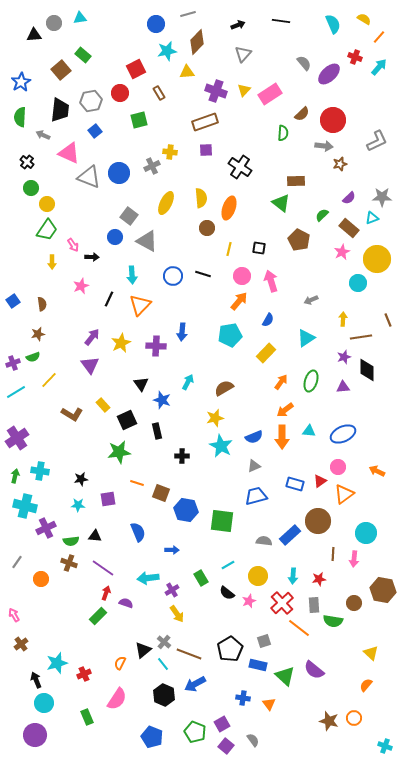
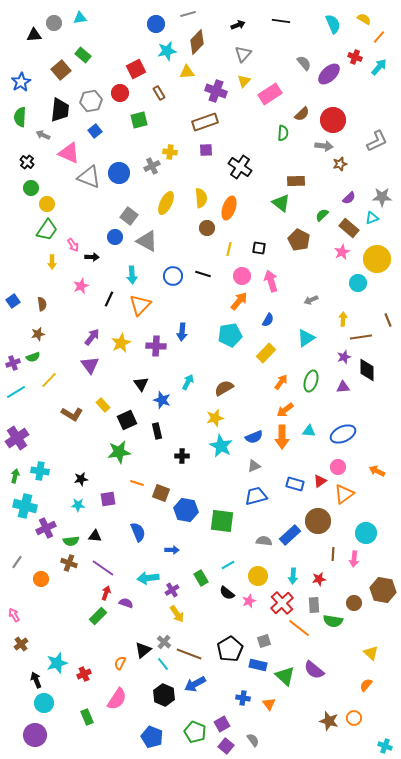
yellow triangle at (244, 90): moved 9 px up
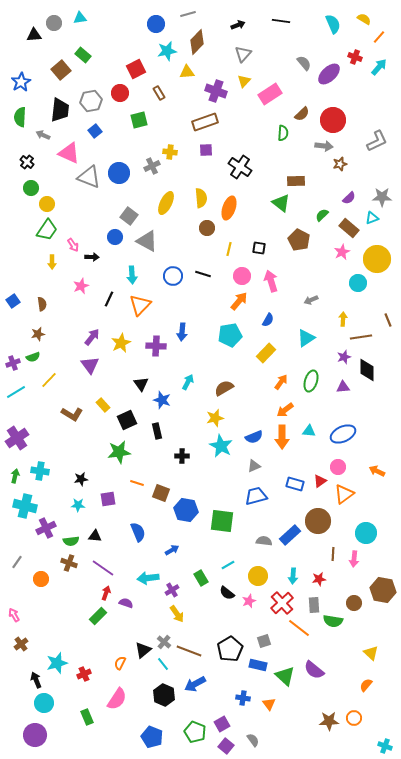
blue arrow at (172, 550): rotated 32 degrees counterclockwise
brown line at (189, 654): moved 3 px up
brown star at (329, 721): rotated 18 degrees counterclockwise
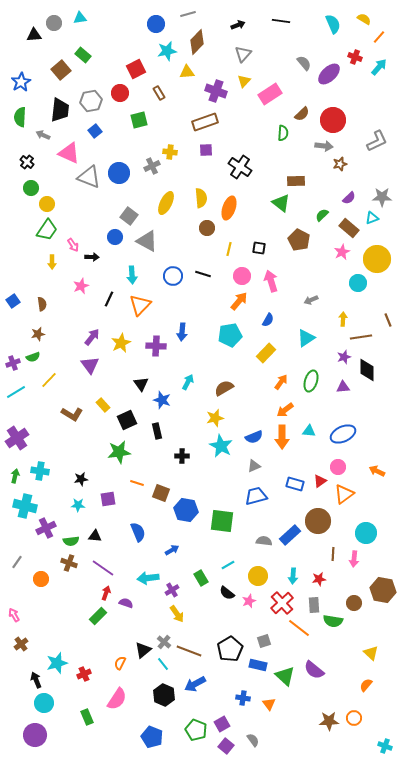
green pentagon at (195, 732): moved 1 px right, 2 px up
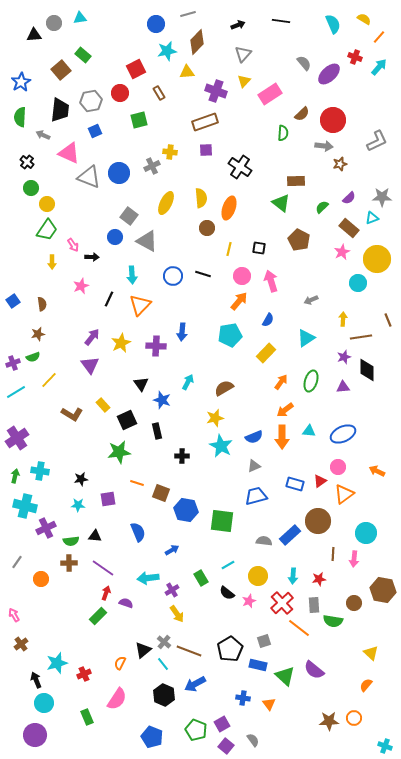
blue square at (95, 131): rotated 16 degrees clockwise
green semicircle at (322, 215): moved 8 px up
brown cross at (69, 563): rotated 21 degrees counterclockwise
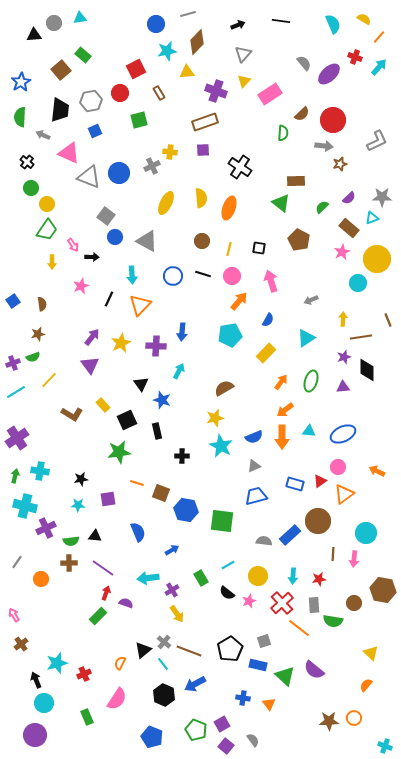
purple square at (206, 150): moved 3 px left
gray square at (129, 216): moved 23 px left
brown circle at (207, 228): moved 5 px left, 13 px down
pink circle at (242, 276): moved 10 px left
cyan arrow at (188, 382): moved 9 px left, 11 px up
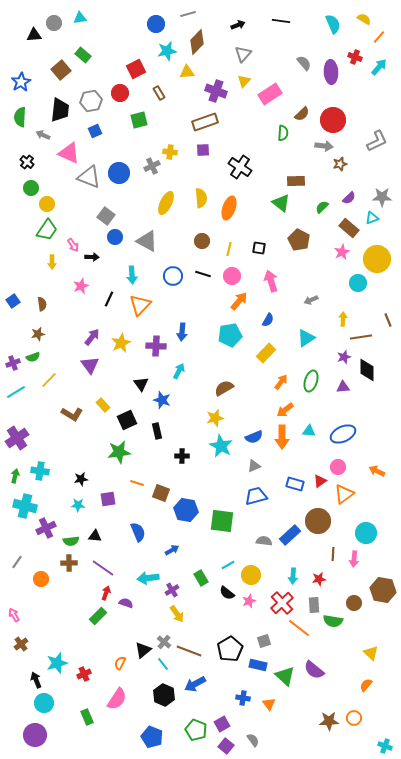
purple ellipse at (329, 74): moved 2 px right, 2 px up; rotated 50 degrees counterclockwise
yellow circle at (258, 576): moved 7 px left, 1 px up
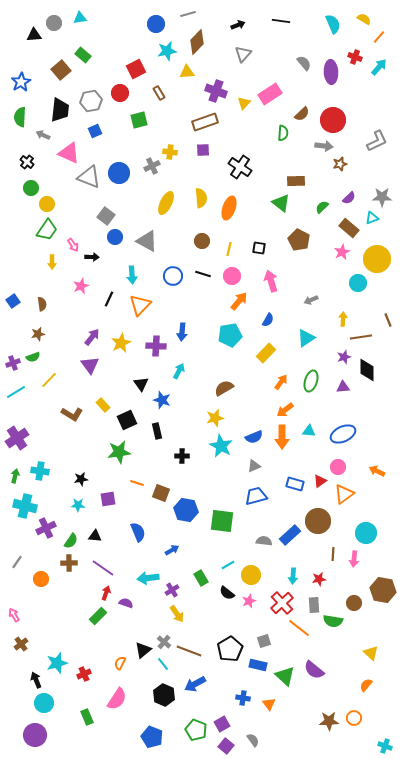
yellow triangle at (244, 81): moved 22 px down
green semicircle at (71, 541): rotated 49 degrees counterclockwise
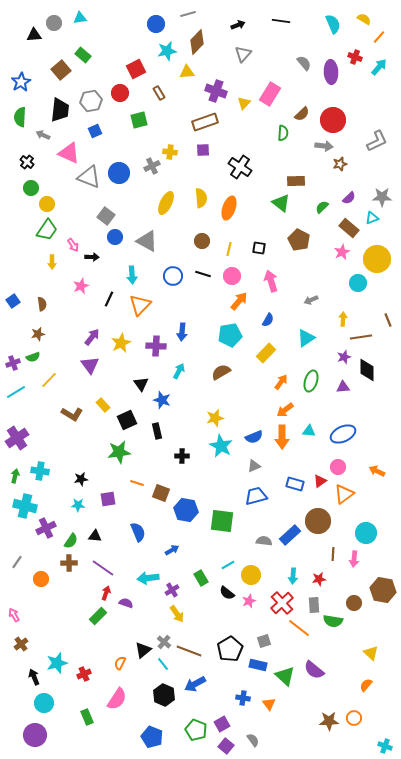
pink rectangle at (270, 94): rotated 25 degrees counterclockwise
brown semicircle at (224, 388): moved 3 px left, 16 px up
black arrow at (36, 680): moved 2 px left, 3 px up
